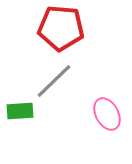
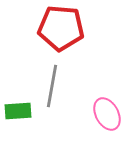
gray line: moved 2 px left, 5 px down; rotated 36 degrees counterclockwise
green rectangle: moved 2 px left
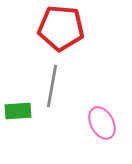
pink ellipse: moved 5 px left, 9 px down
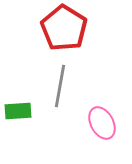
red pentagon: moved 3 px right; rotated 27 degrees clockwise
gray line: moved 8 px right
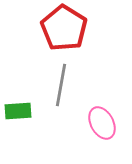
gray line: moved 1 px right, 1 px up
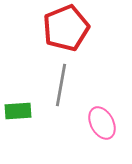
red pentagon: moved 2 px right; rotated 18 degrees clockwise
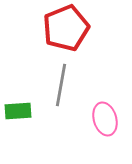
pink ellipse: moved 3 px right, 4 px up; rotated 12 degrees clockwise
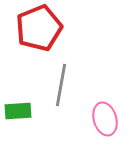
red pentagon: moved 27 px left
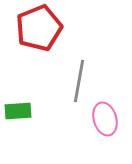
gray line: moved 18 px right, 4 px up
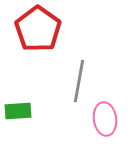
red pentagon: moved 1 px left, 1 px down; rotated 15 degrees counterclockwise
pink ellipse: rotated 8 degrees clockwise
